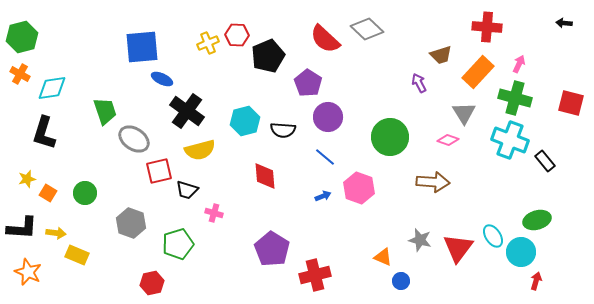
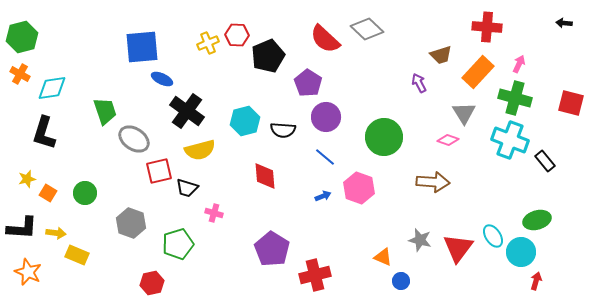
purple circle at (328, 117): moved 2 px left
green circle at (390, 137): moved 6 px left
black trapezoid at (187, 190): moved 2 px up
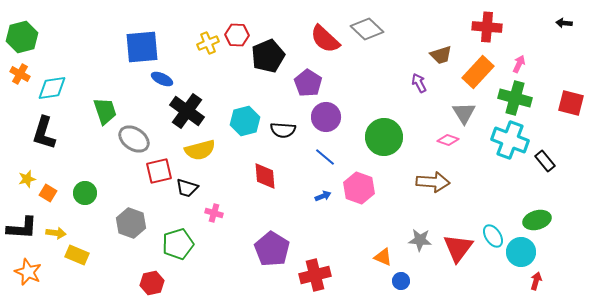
gray star at (420, 240): rotated 10 degrees counterclockwise
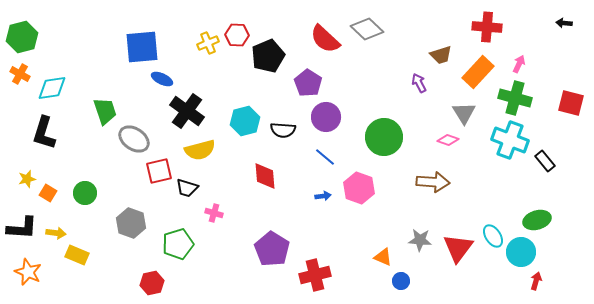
blue arrow at (323, 196): rotated 14 degrees clockwise
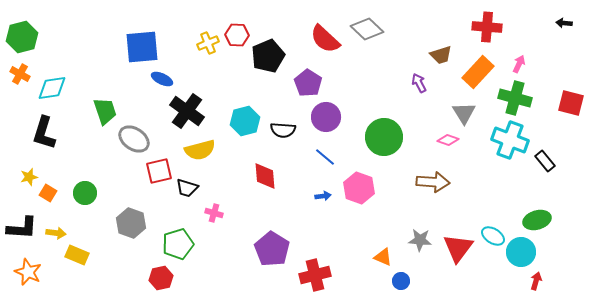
yellow star at (27, 179): moved 2 px right, 2 px up
cyan ellipse at (493, 236): rotated 25 degrees counterclockwise
red hexagon at (152, 283): moved 9 px right, 5 px up
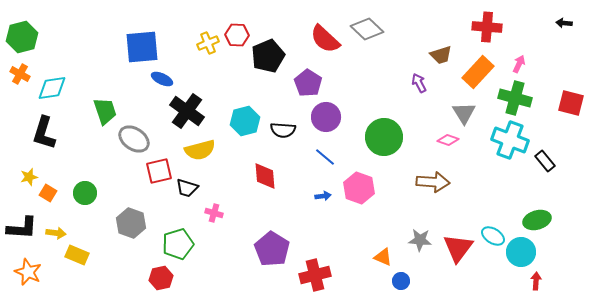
red arrow at (536, 281): rotated 12 degrees counterclockwise
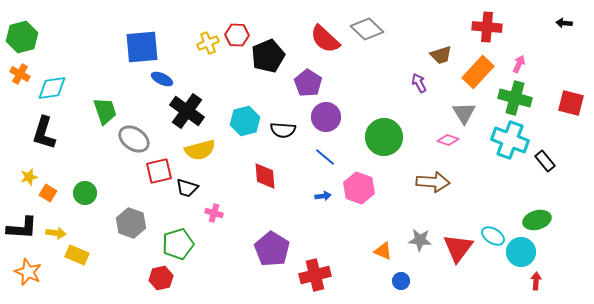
orange triangle at (383, 257): moved 6 px up
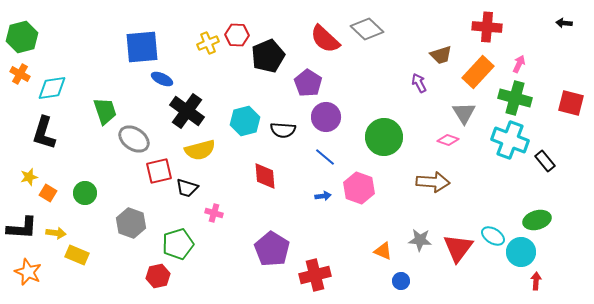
red hexagon at (161, 278): moved 3 px left, 2 px up
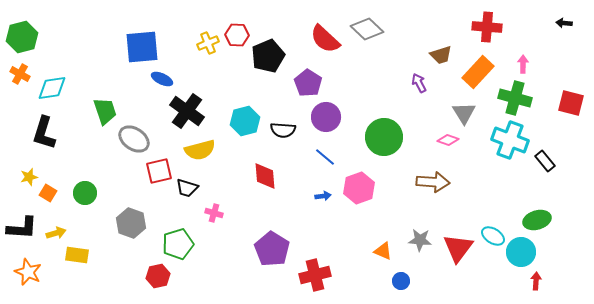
pink arrow at (519, 64): moved 4 px right; rotated 24 degrees counterclockwise
pink hexagon at (359, 188): rotated 20 degrees clockwise
yellow arrow at (56, 233): rotated 24 degrees counterclockwise
yellow rectangle at (77, 255): rotated 15 degrees counterclockwise
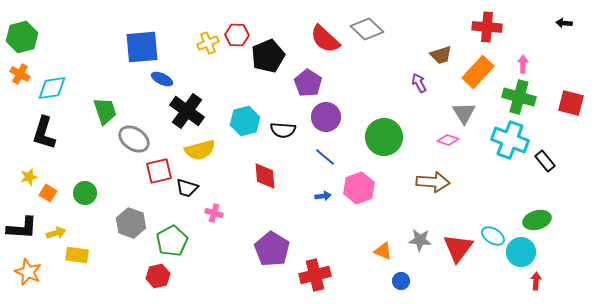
green cross at (515, 98): moved 4 px right, 1 px up
green pentagon at (178, 244): moved 6 px left, 3 px up; rotated 12 degrees counterclockwise
